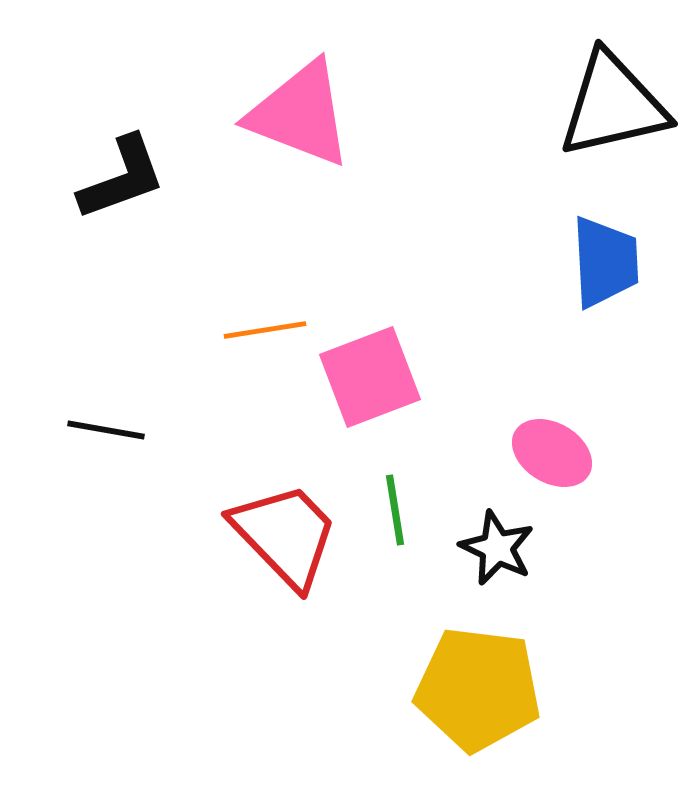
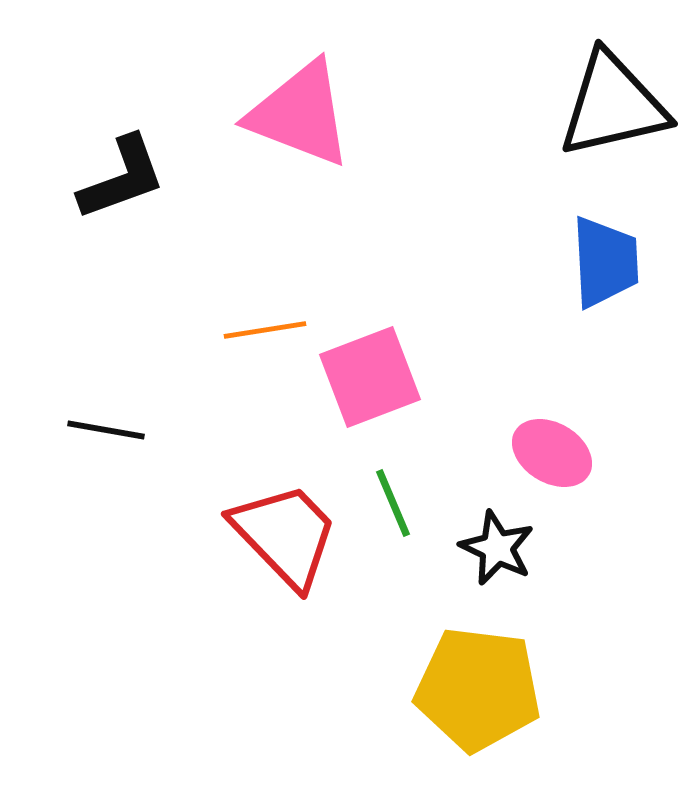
green line: moved 2 px left, 7 px up; rotated 14 degrees counterclockwise
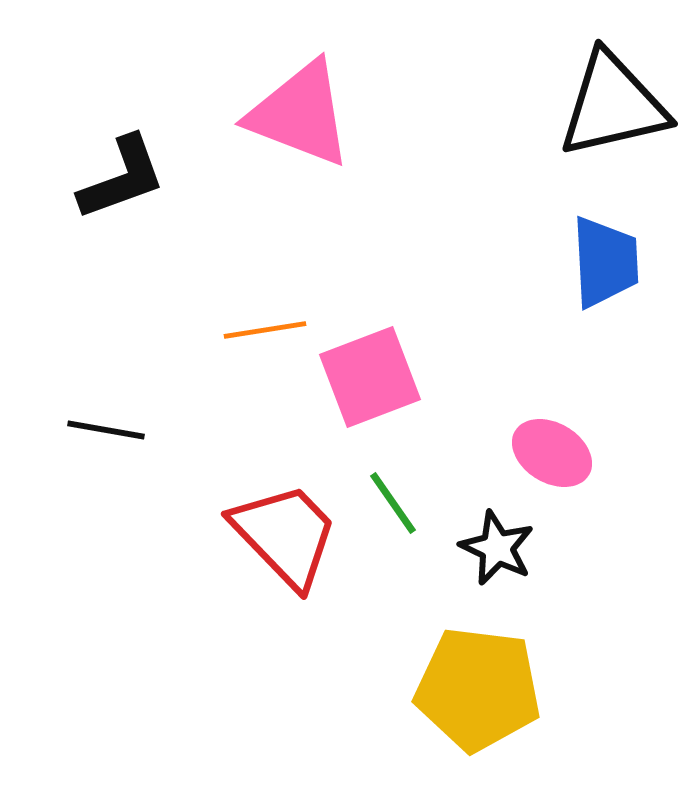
green line: rotated 12 degrees counterclockwise
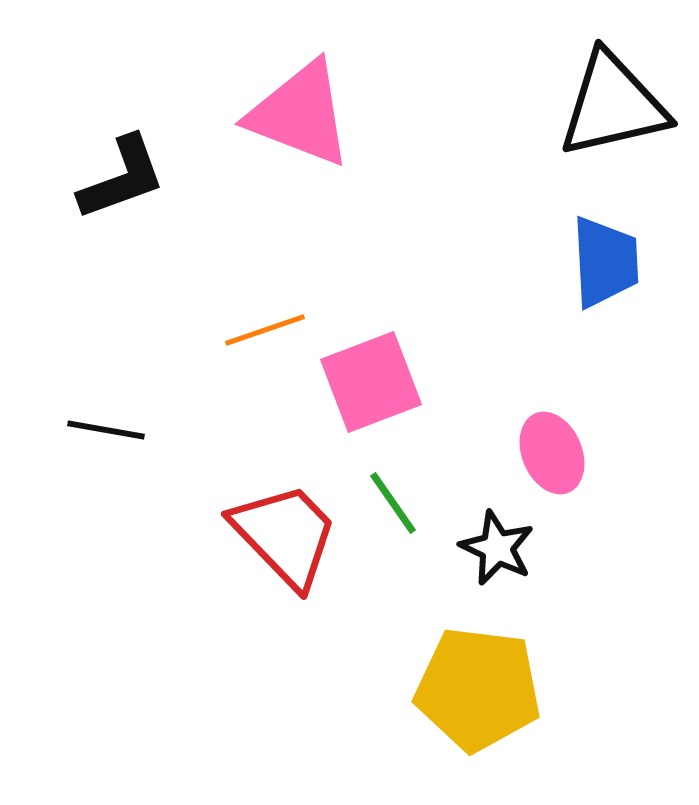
orange line: rotated 10 degrees counterclockwise
pink square: moved 1 px right, 5 px down
pink ellipse: rotated 36 degrees clockwise
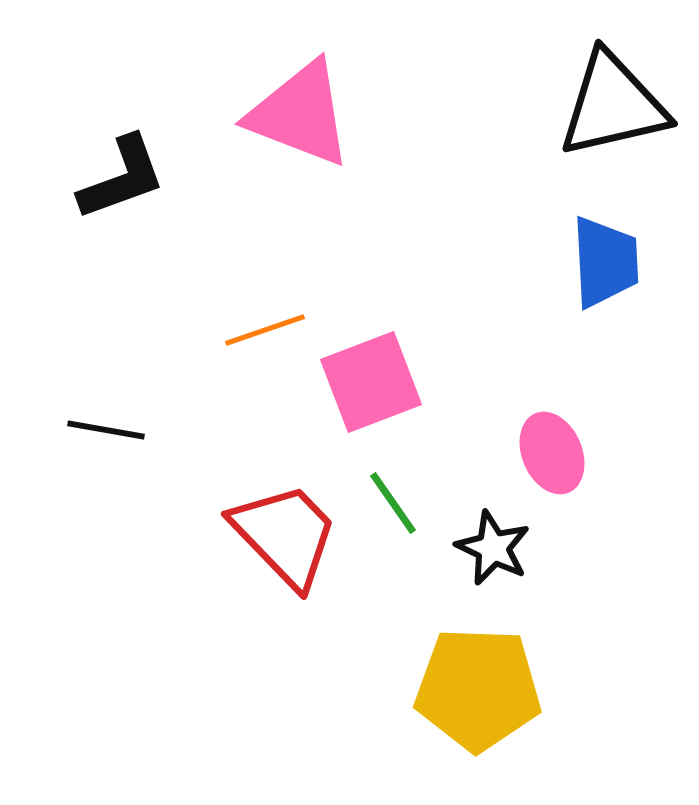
black star: moved 4 px left
yellow pentagon: rotated 5 degrees counterclockwise
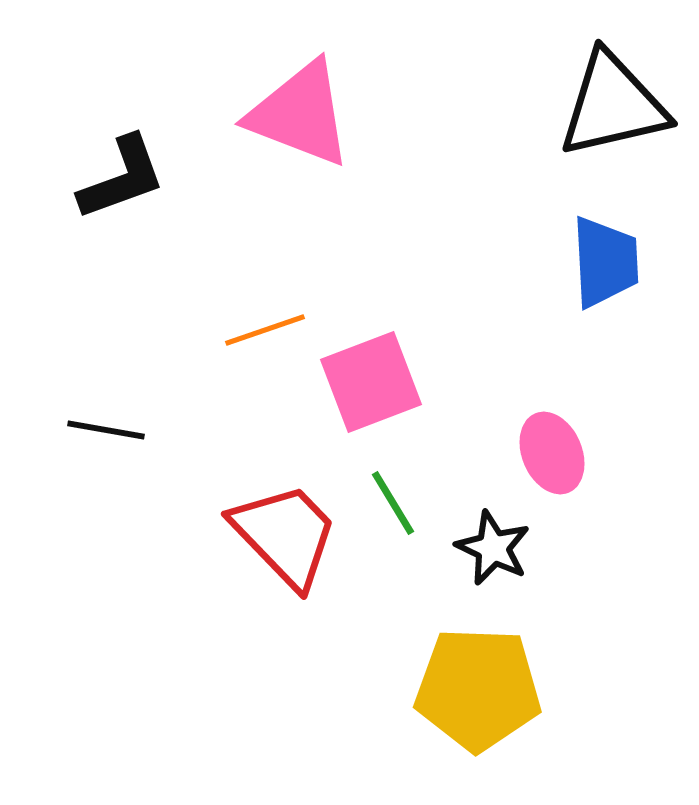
green line: rotated 4 degrees clockwise
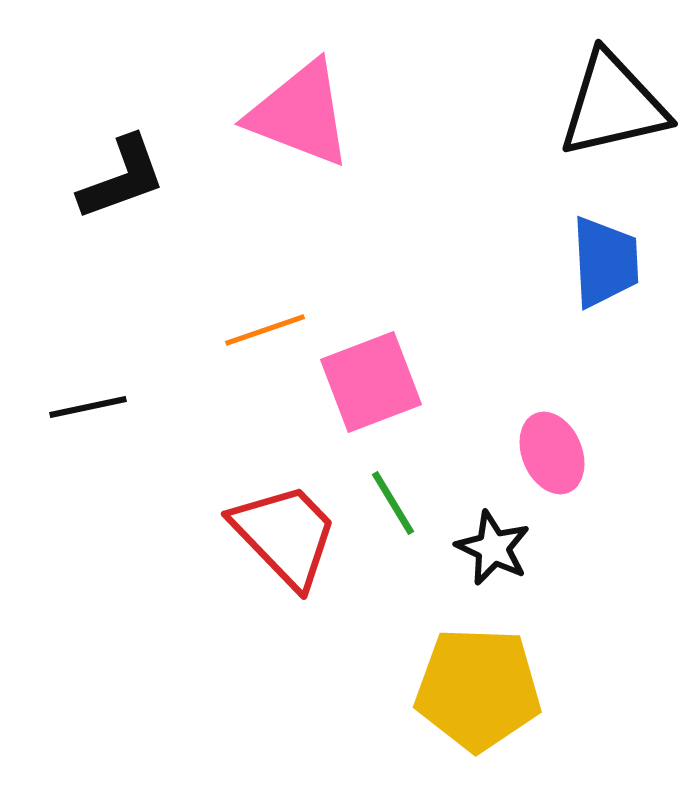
black line: moved 18 px left, 23 px up; rotated 22 degrees counterclockwise
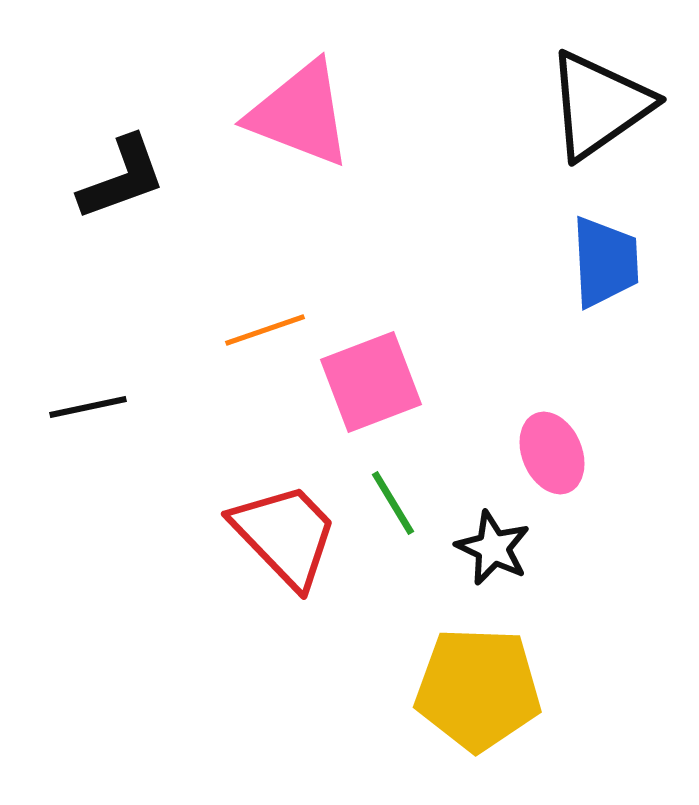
black triangle: moved 14 px left; rotated 22 degrees counterclockwise
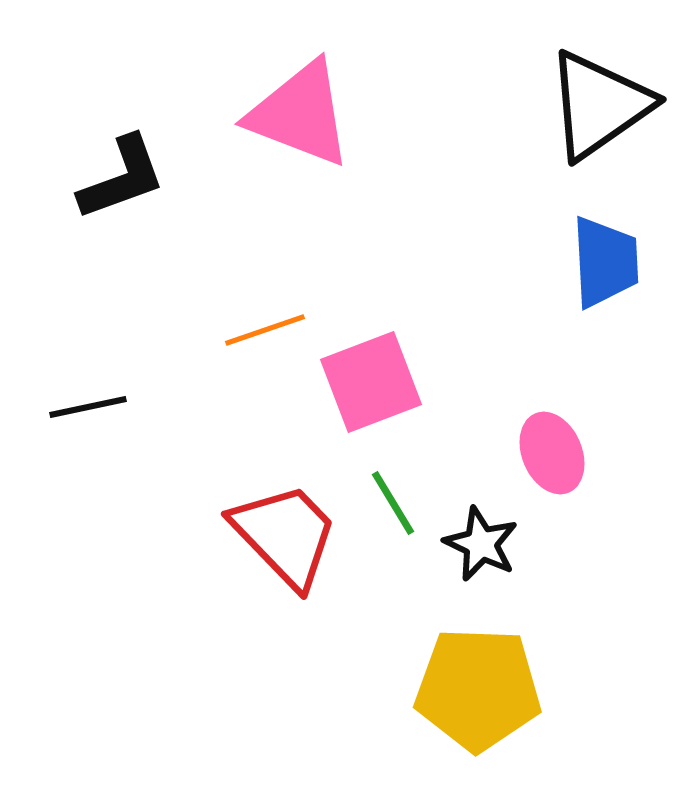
black star: moved 12 px left, 4 px up
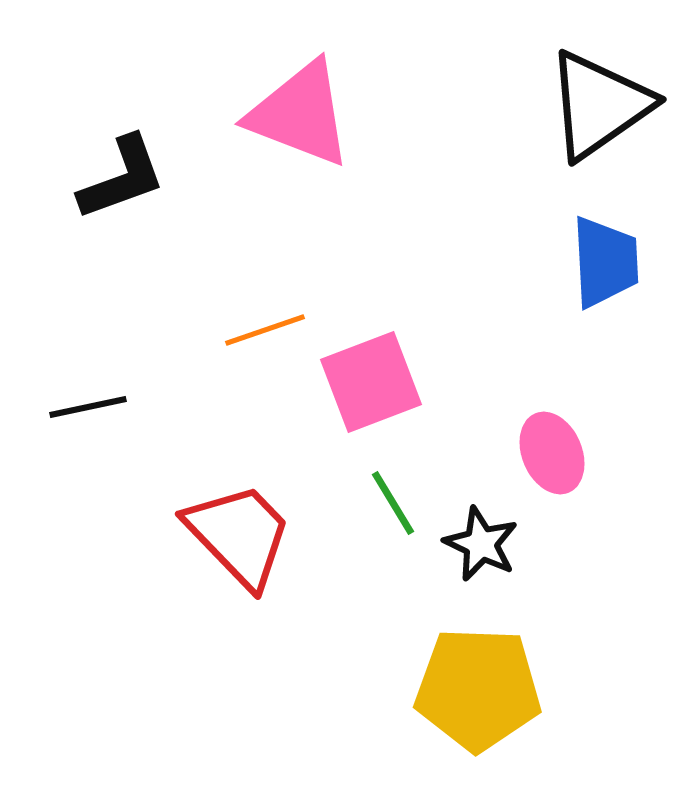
red trapezoid: moved 46 px left
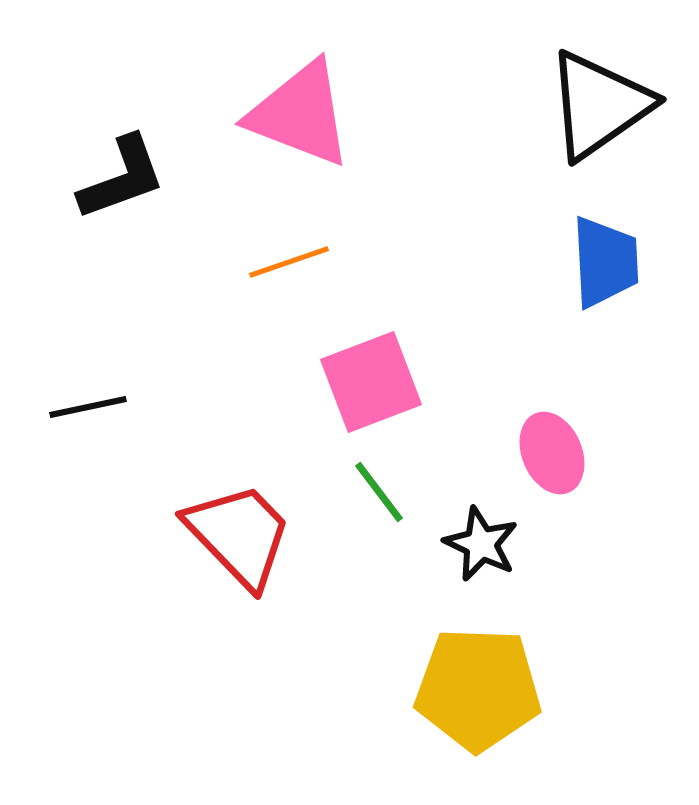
orange line: moved 24 px right, 68 px up
green line: moved 14 px left, 11 px up; rotated 6 degrees counterclockwise
